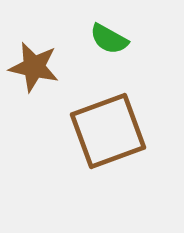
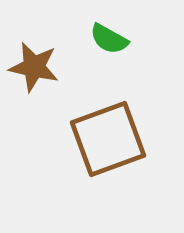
brown square: moved 8 px down
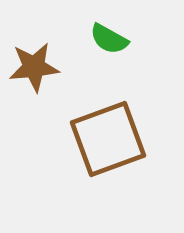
brown star: rotated 18 degrees counterclockwise
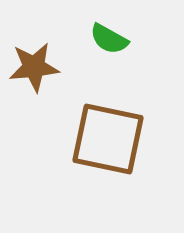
brown square: rotated 32 degrees clockwise
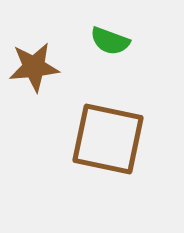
green semicircle: moved 1 px right, 2 px down; rotated 9 degrees counterclockwise
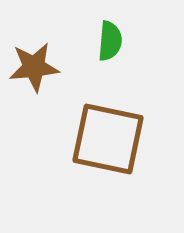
green semicircle: rotated 105 degrees counterclockwise
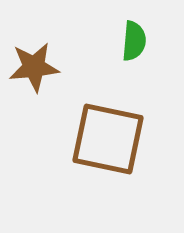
green semicircle: moved 24 px right
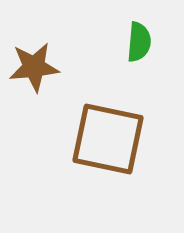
green semicircle: moved 5 px right, 1 px down
